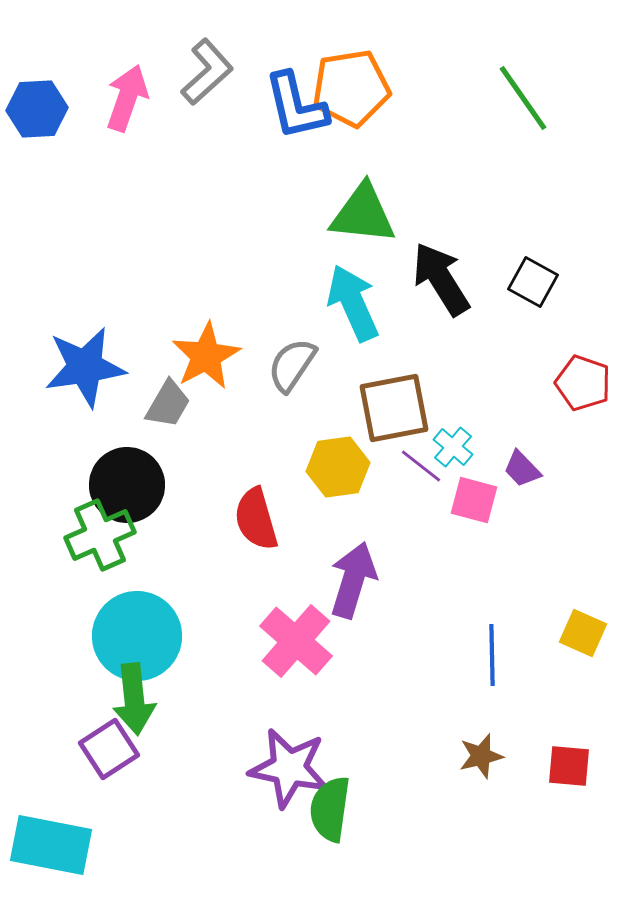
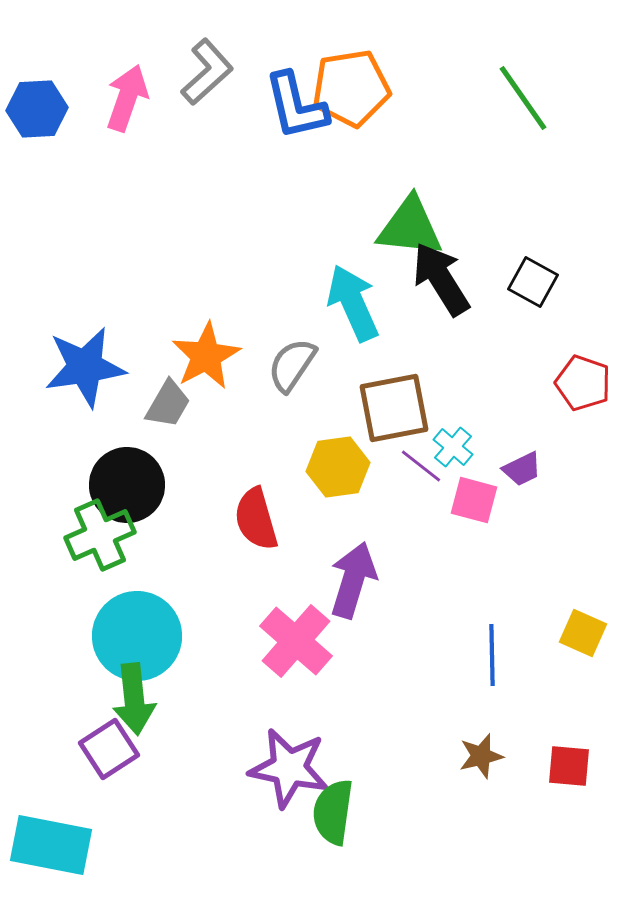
green triangle: moved 47 px right, 13 px down
purple trapezoid: rotated 72 degrees counterclockwise
green semicircle: moved 3 px right, 3 px down
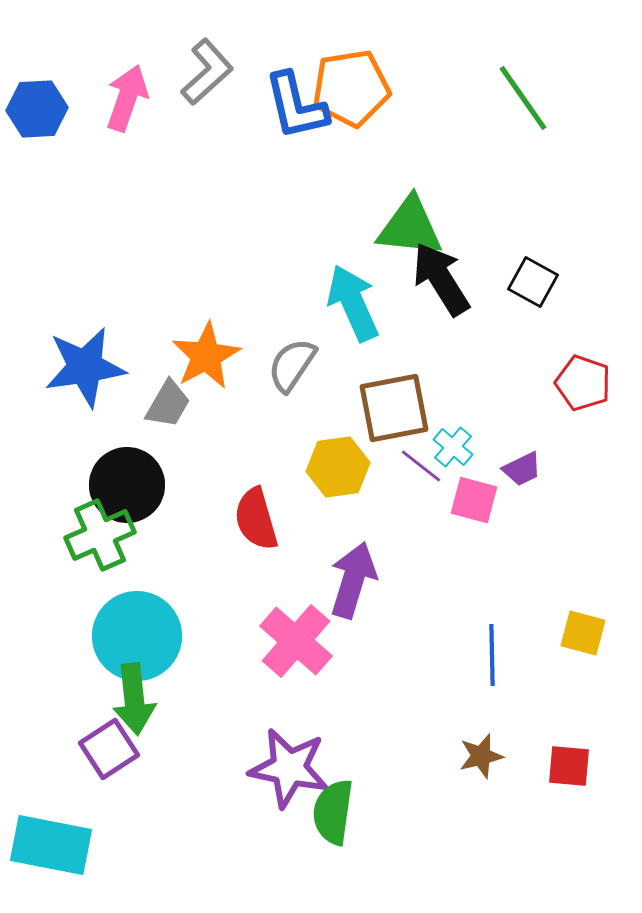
yellow square: rotated 9 degrees counterclockwise
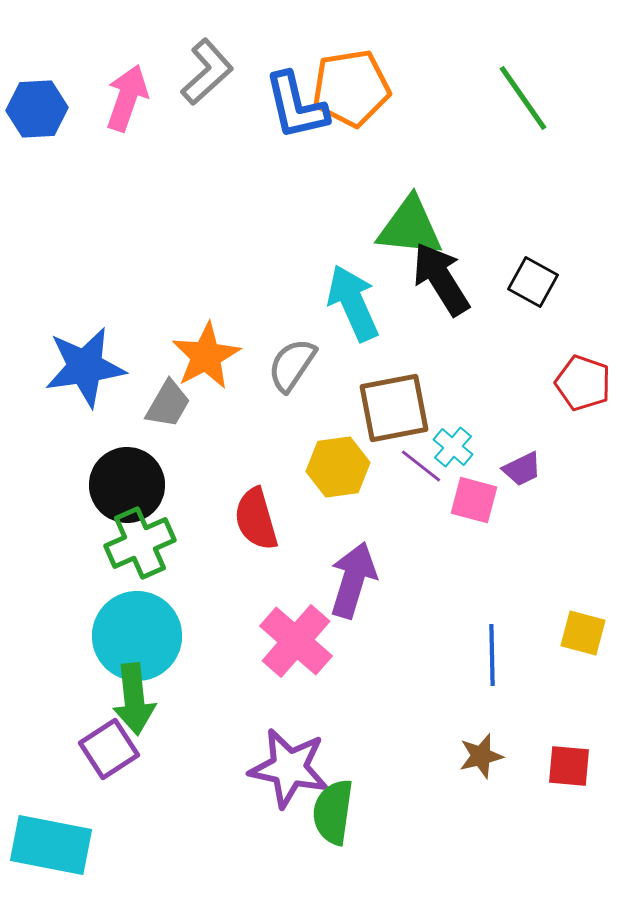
green cross: moved 40 px right, 8 px down
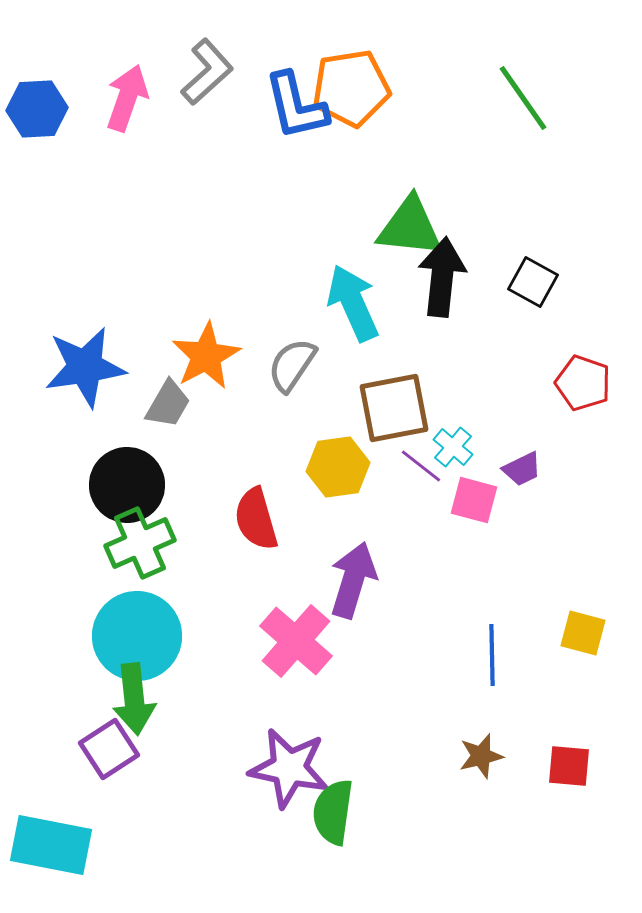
black arrow: moved 1 px right, 2 px up; rotated 38 degrees clockwise
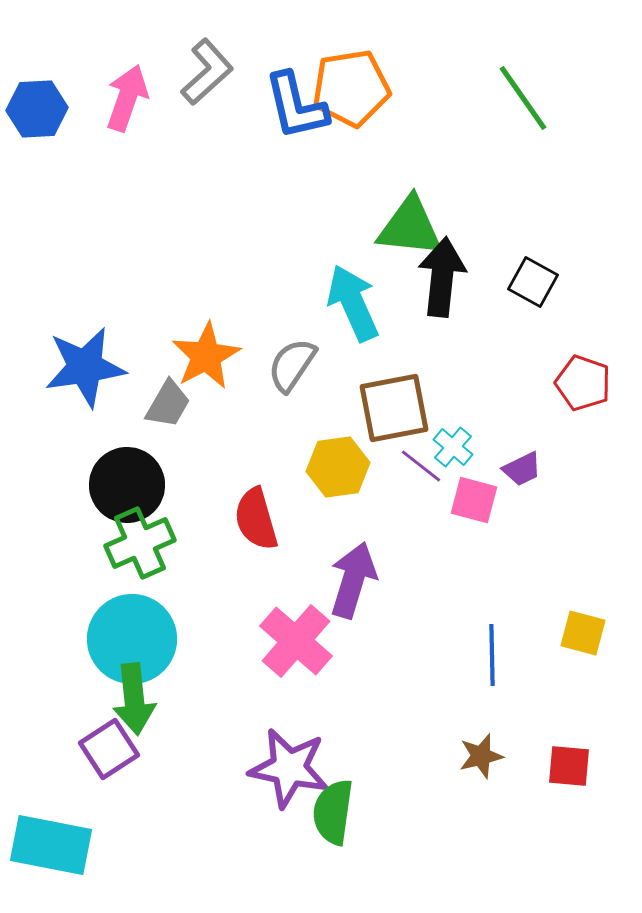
cyan circle: moved 5 px left, 3 px down
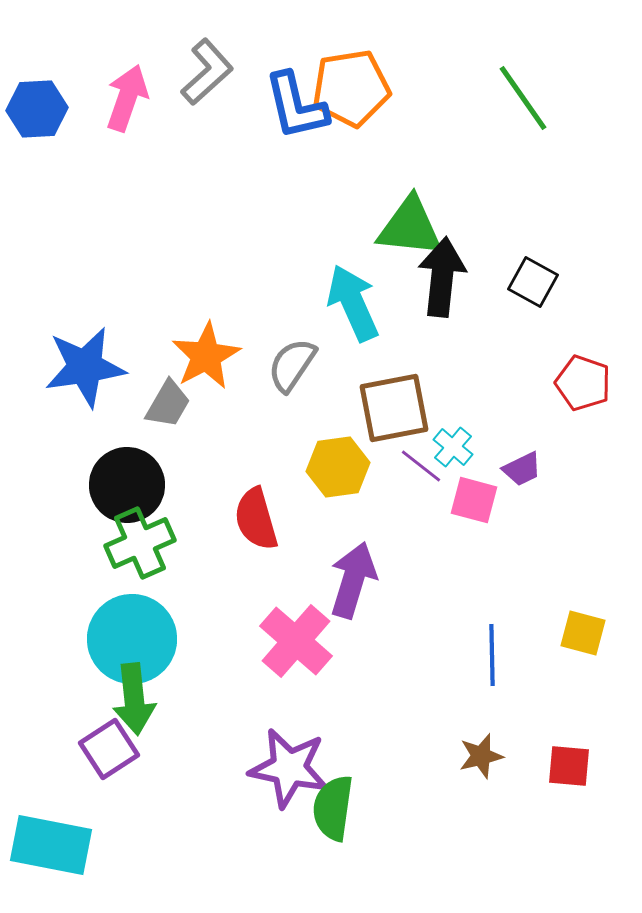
green semicircle: moved 4 px up
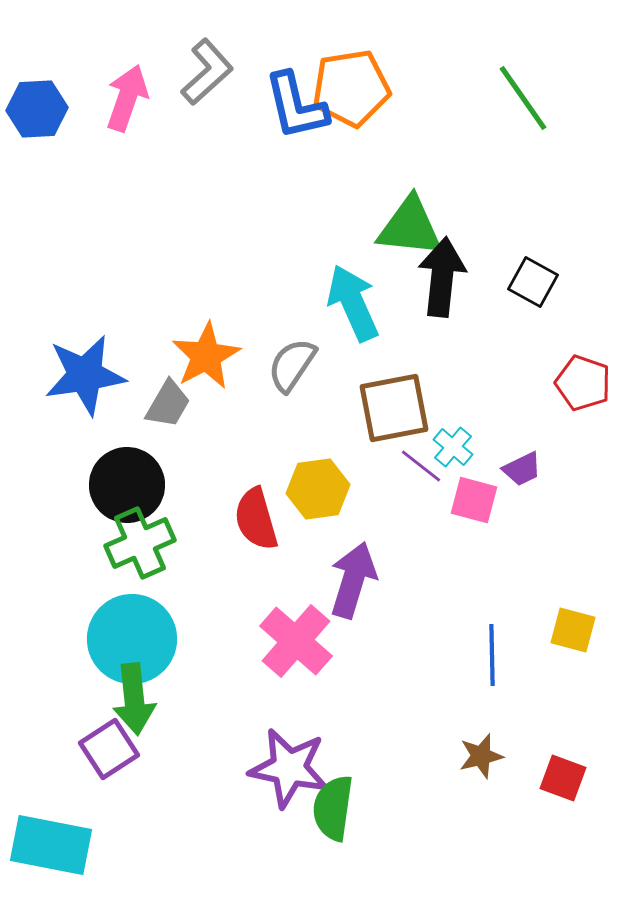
blue star: moved 8 px down
yellow hexagon: moved 20 px left, 22 px down
yellow square: moved 10 px left, 3 px up
red square: moved 6 px left, 12 px down; rotated 15 degrees clockwise
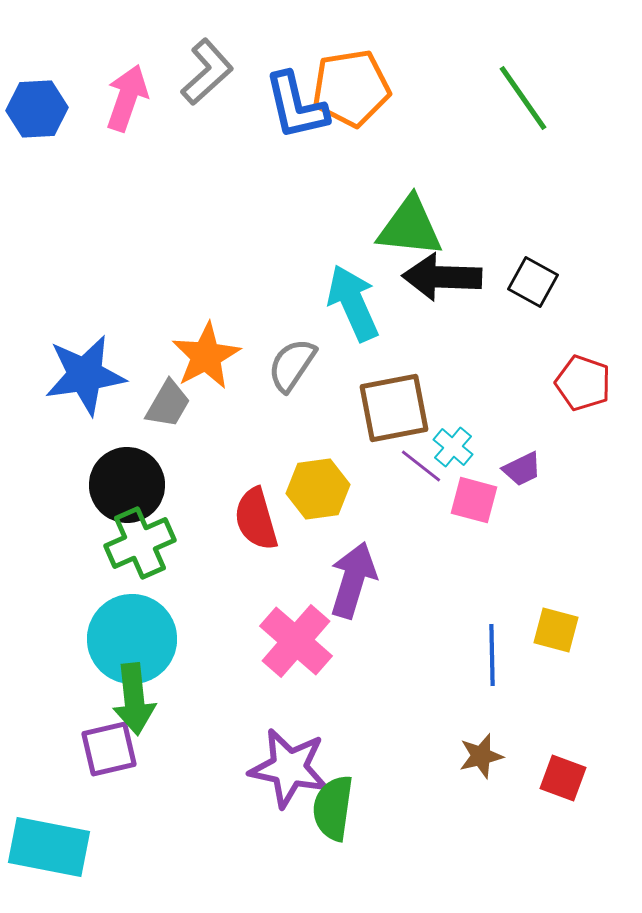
black arrow: rotated 94 degrees counterclockwise
yellow square: moved 17 px left
purple square: rotated 20 degrees clockwise
cyan rectangle: moved 2 px left, 2 px down
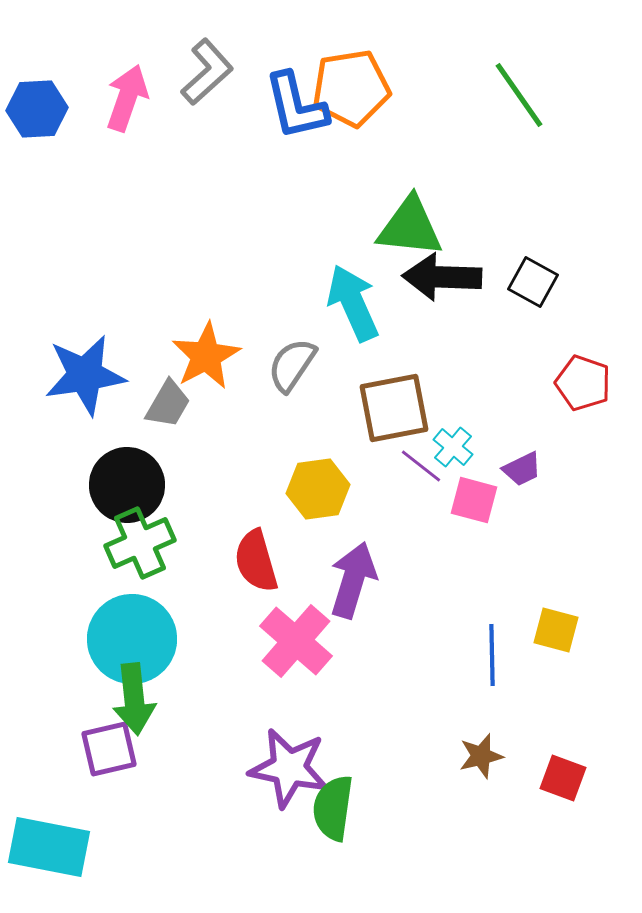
green line: moved 4 px left, 3 px up
red semicircle: moved 42 px down
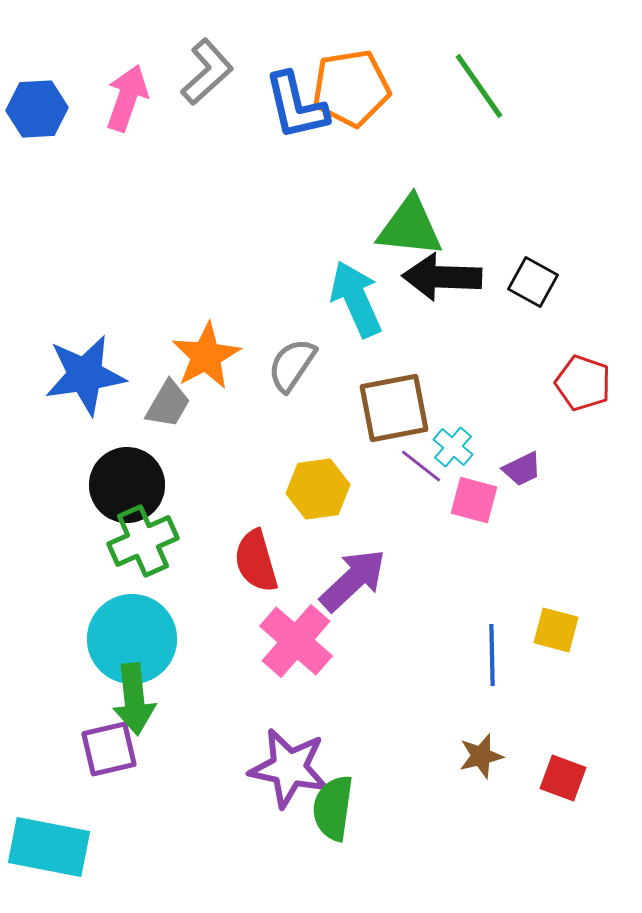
green line: moved 40 px left, 9 px up
cyan arrow: moved 3 px right, 4 px up
green cross: moved 3 px right, 2 px up
purple arrow: rotated 30 degrees clockwise
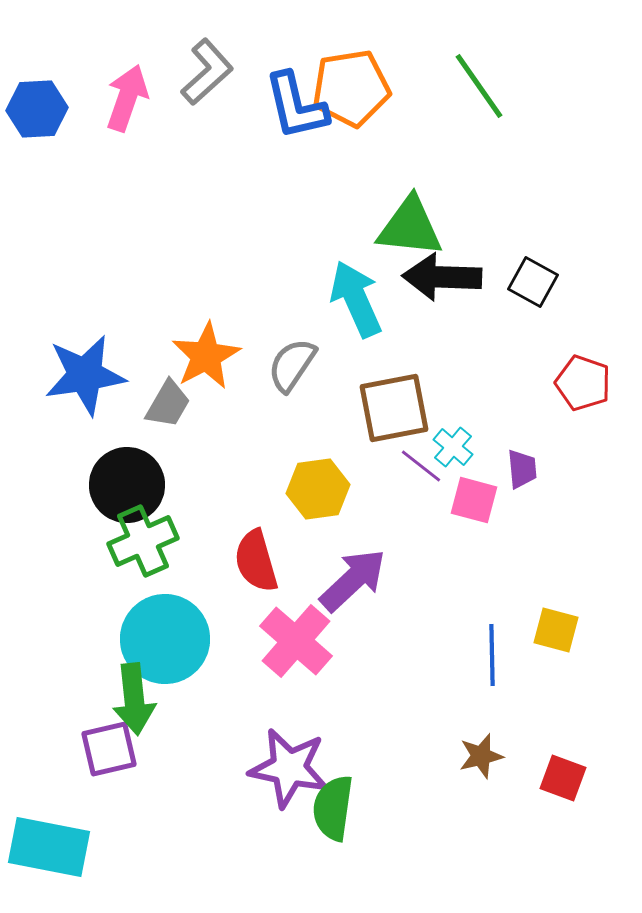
purple trapezoid: rotated 69 degrees counterclockwise
cyan circle: moved 33 px right
